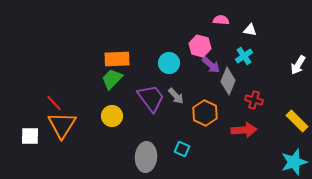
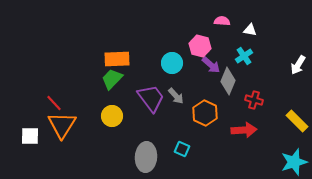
pink semicircle: moved 1 px right, 1 px down
cyan circle: moved 3 px right
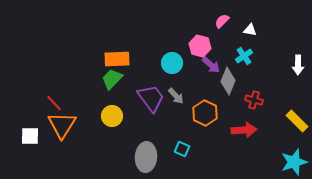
pink semicircle: rotated 49 degrees counterclockwise
white arrow: rotated 30 degrees counterclockwise
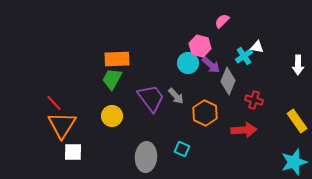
white triangle: moved 7 px right, 17 px down
cyan circle: moved 16 px right
green trapezoid: rotated 15 degrees counterclockwise
yellow rectangle: rotated 10 degrees clockwise
white square: moved 43 px right, 16 px down
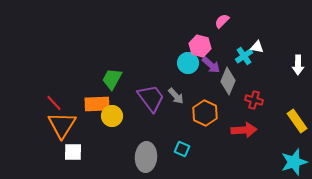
orange rectangle: moved 20 px left, 45 px down
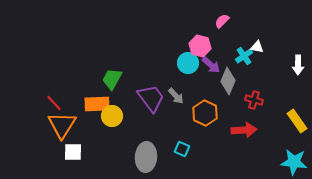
cyan star: rotated 24 degrees clockwise
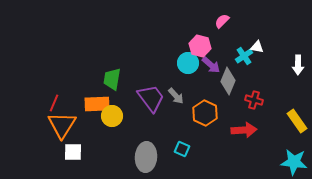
green trapezoid: rotated 20 degrees counterclockwise
red line: rotated 66 degrees clockwise
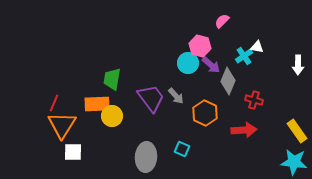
yellow rectangle: moved 10 px down
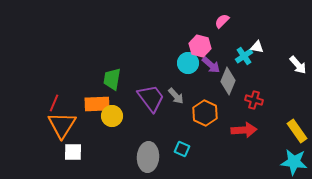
white arrow: rotated 42 degrees counterclockwise
gray ellipse: moved 2 px right
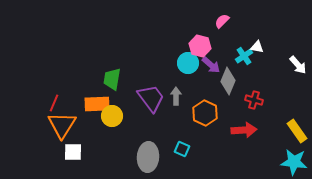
gray arrow: rotated 138 degrees counterclockwise
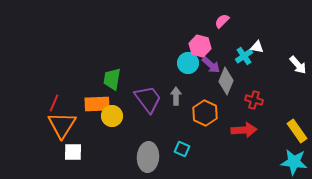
gray diamond: moved 2 px left
purple trapezoid: moved 3 px left, 1 px down
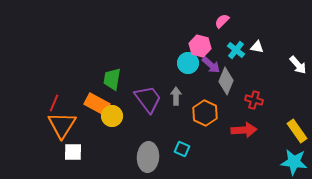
cyan cross: moved 8 px left, 6 px up; rotated 18 degrees counterclockwise
orange rectangle: rotated 30 degrees clockwise
